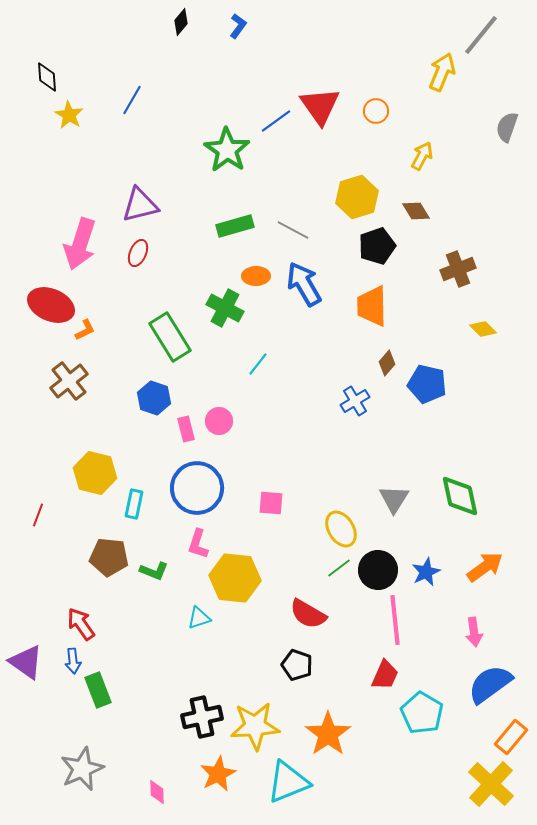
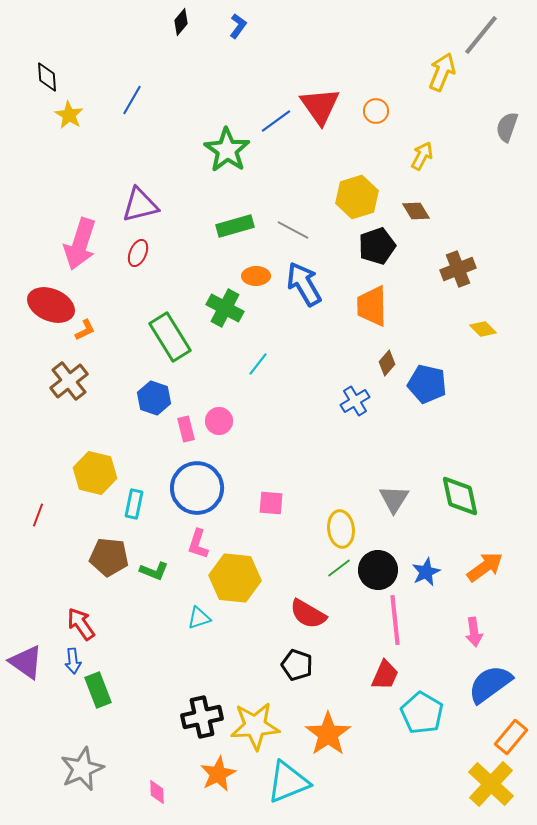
yellow ellipse at (341, 529): rotated 24 degrees clockwise
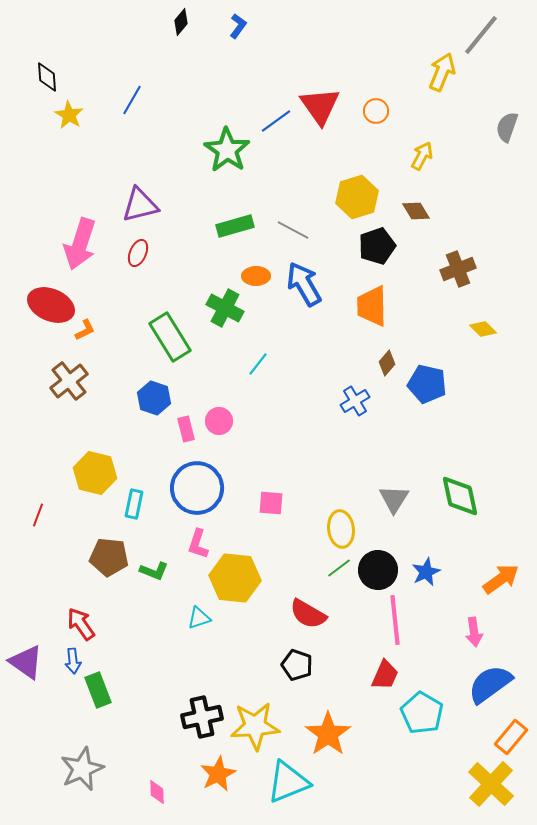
orange arrow at (485, 567): moved 16 px right, 12 px down
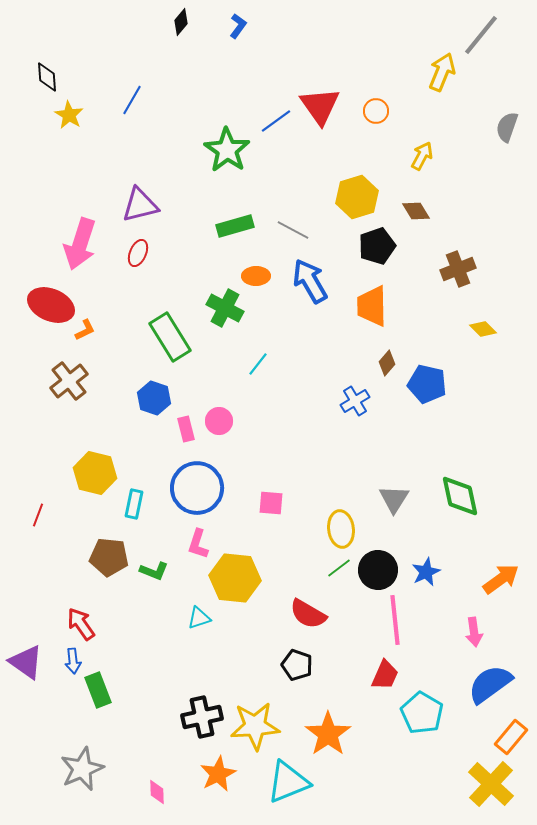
blue arrow at (304, 284): moved 6 px right, 3 px up
